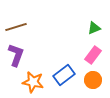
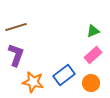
green triangle: moved 1 px left, 3 px down
pink rectangle: rotated 12 degrees clockwise
orange circle: moved 2 px left, 3 px down
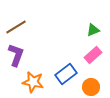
brown line: rotated 15 degrees counterclockwise
green triangle: moved 1 px up
blue rectangle: moved 2 px right, 1 px up
orange circle: moved 4 px down
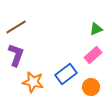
green triangle: moved 3 px right, 1 px up
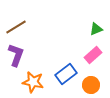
orange circle: moved 2 px up
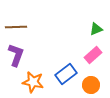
brown line: rotated 30 degrees clockwise
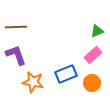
green triangle: moved 1 px right, 2 px down
purple L-shape: rotated 40 degrees counterclockwise
blue rectangle: rotated 15 degrees clockwise
orange circle: moved 1 px right, 2 px up
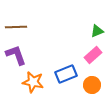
orange circle: moved 2 px down
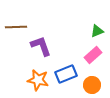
purple L-shape: moved 25 px right, 9 px up
orange star: moved 5 px right, 2 px up
